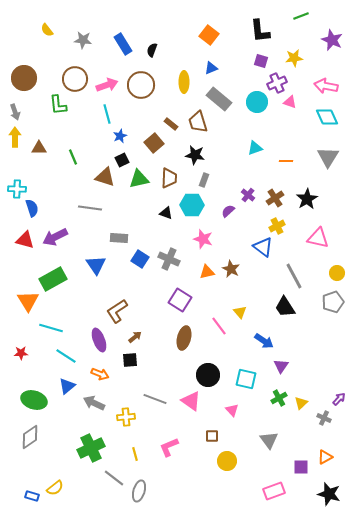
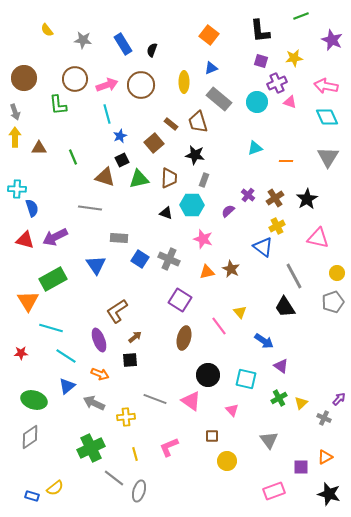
purple triangle at (281, 366): rotated 28 degrees counterclockwise
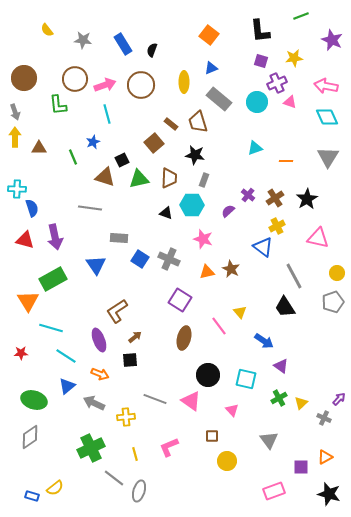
pink arrow at (107, 85): moved 2 px left
blue star at (120, 136): moved 27 px left, 6 px down
purple arrow at (55, 237): rotated 75 degrees counterclockwise
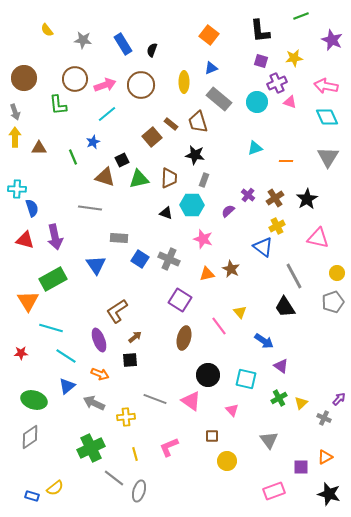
cyan line at (107, 114): rotated 66 degrees clockwise
brown square at (154, 143): moved 2 px left, 6 px up
orange triangle at (207, 272): moved 2 px down
